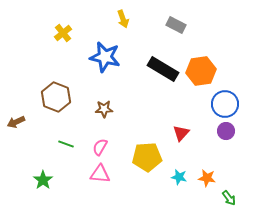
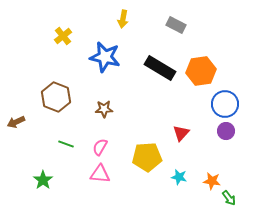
yellow arrow: rotated 30 degrees clockwise
yellow cross: moved 3 px down
black rectangle: moved 3 px left, 1 px up
orange star: moved 5 px right, 3 px down
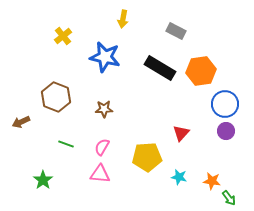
gray rectangle: moved 6 px down
brown arrow: moved 5 px right
pink semicircle: moved 2 px right
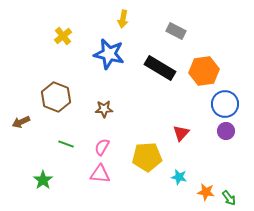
blue star: moved 4 px right, 3 px up
orange hexagon: moved 3 px right
orange star: moved 6 px left, 11 px down
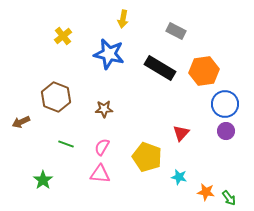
yellow pentagon: rotated 24 degrees clockwise
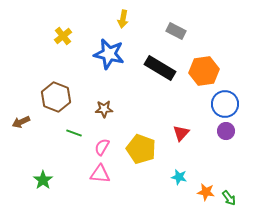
green line: moved 8 px right, 11 px up
yellow pentagon: moved 6 px left, 8 px up
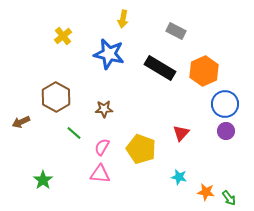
orange hexagon: rotated 16 degrees counterclockwise
brown hexagon: rotated 8 degrees clockwise
green line: rotated 21 degrees clockwise
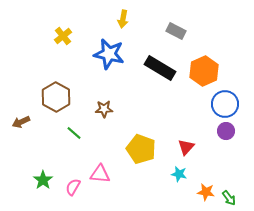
red triangle: moved 5 px right, 14 px down
pink semicircle: moved 29 px left, 40 px down
cyan star: moved 3 px up
